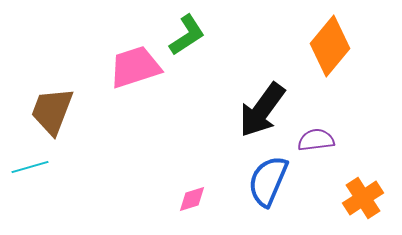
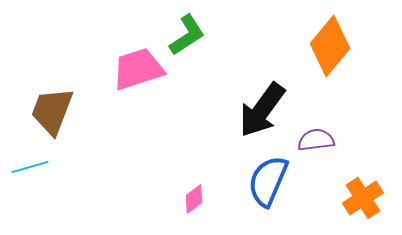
pink trapezoid: moved 3 px right, 2 px down
pink diamond: moved 2 px right; rotated 20 degrees counterclockwise
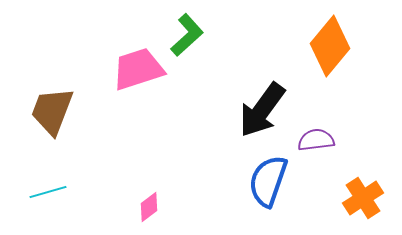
green L-shape: rotated 9 degrees counterclockwise
cyan line: moved 18 px right, 25 px down
blue semicircle: rotated 4 degrees counterclockwise
pink diamond: moved 45 px left, 8 px down
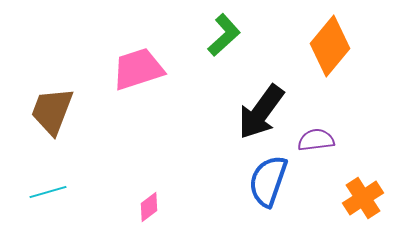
green L-shape: moved 37 px right
black arrow: moved 1 px left, 2 px down
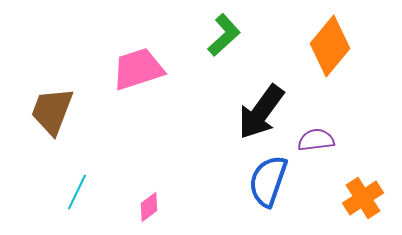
cyan line: moved 29 px right; rotated 48 degrees counterclockwise
